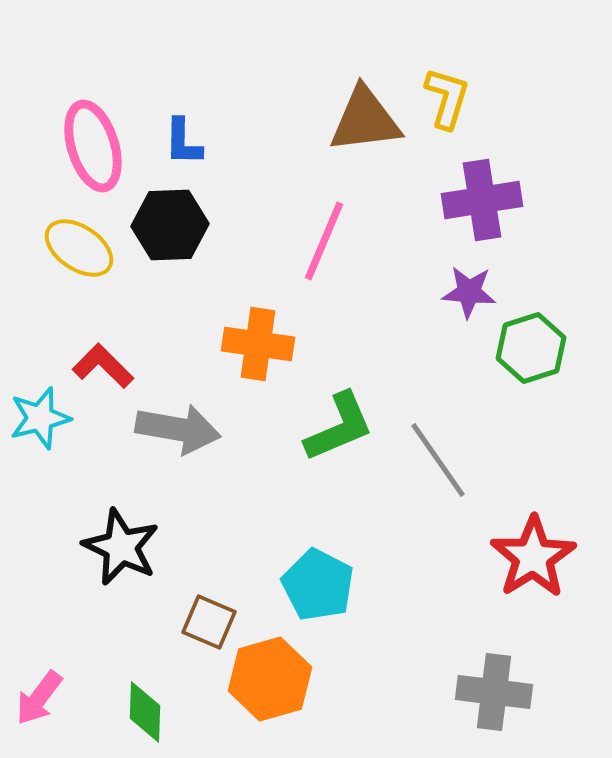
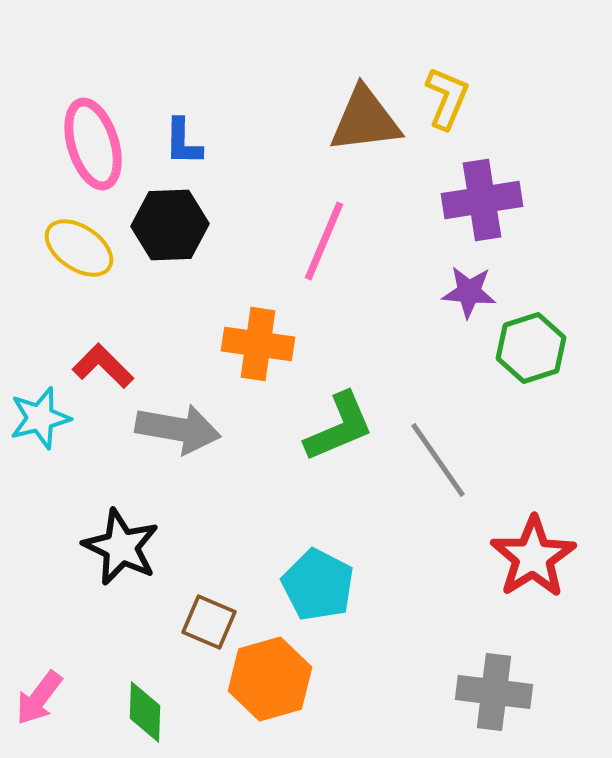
yellow L-shape: rotated 6 degrees clockwise
pink ellipse: moved 2 px up
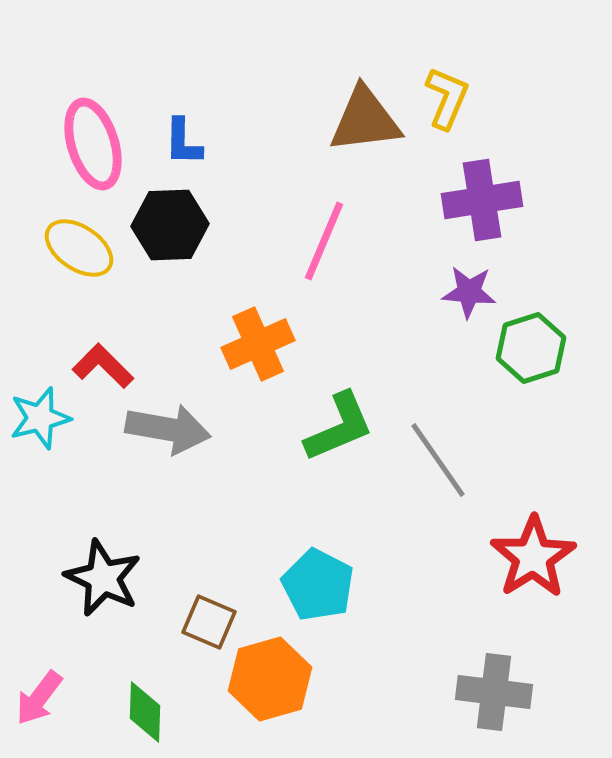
orange cross: rotated 32 degrees counterclockwise
gray arrow: moved 10 px left
black star: moved 18 px left, 31 px down
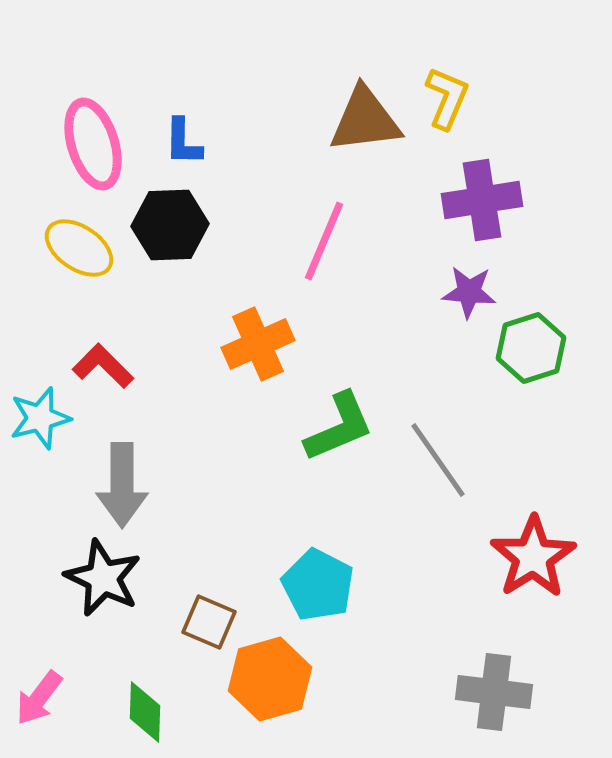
gray arrow: moved 46 px left, 56 px down; rotated 80 degrees clockwise
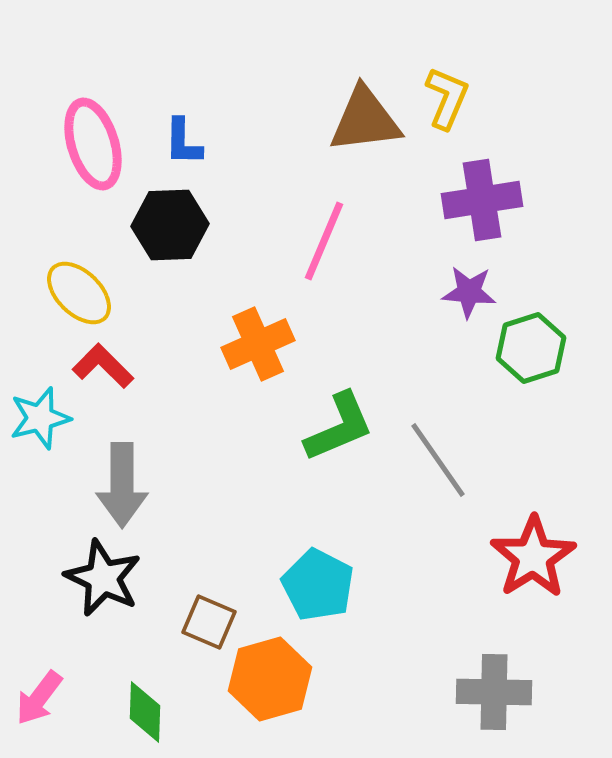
yellow ellipse: moved 45 px down; rotated 10 degrees clockwise
gray cross: rotated 6 degrees counterclockwise
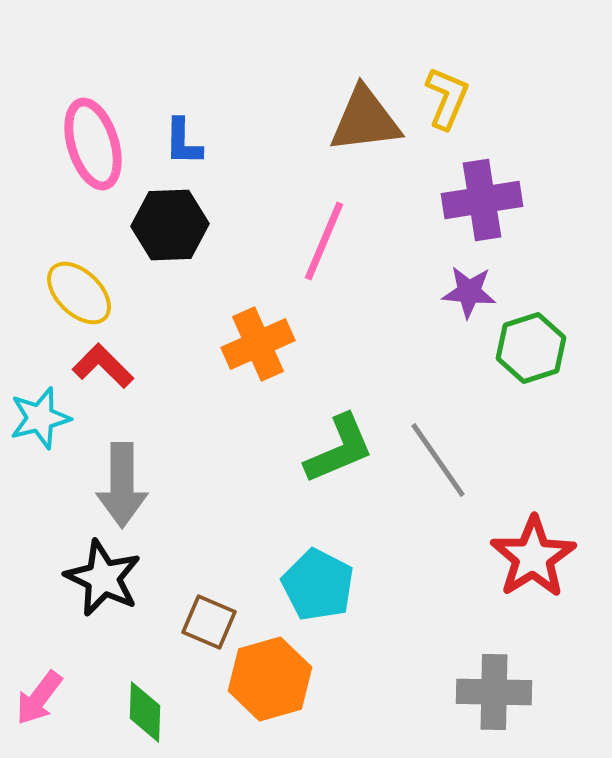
green L-shape: moved 22 px down
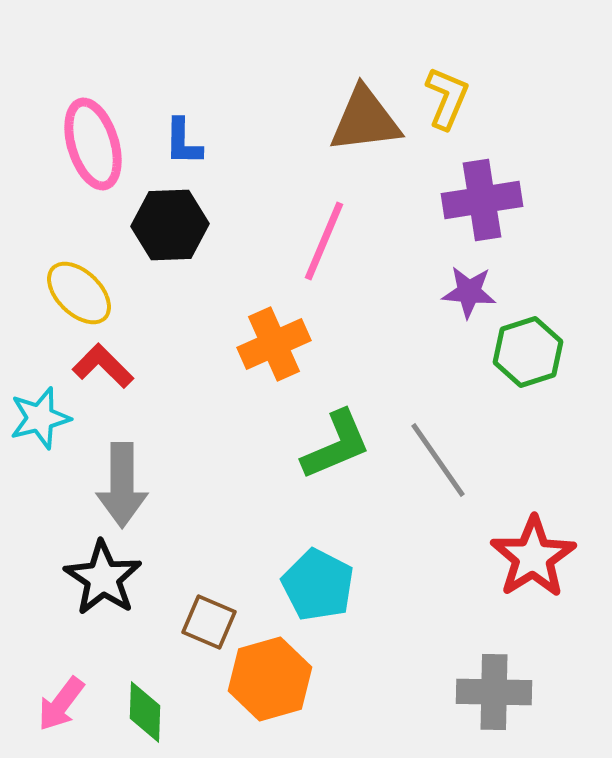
orange cross: moved 16 px right
green hexagon: moved 3 px left, 4 px down
green L-shape: moved 3 px left, 4 px up
black star: rotated 8 degrees clockwise
pink arrow: moved 22 px right, 6 px down
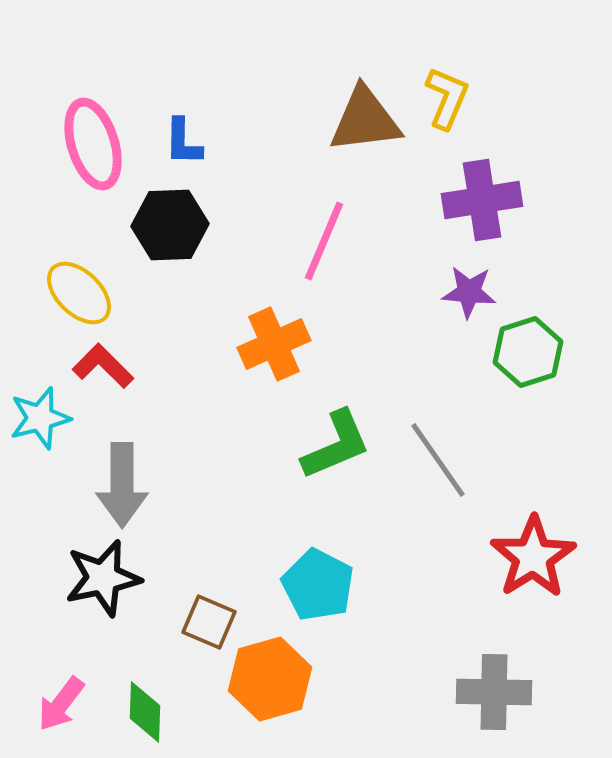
black star: rotated 26 degrees clockwise
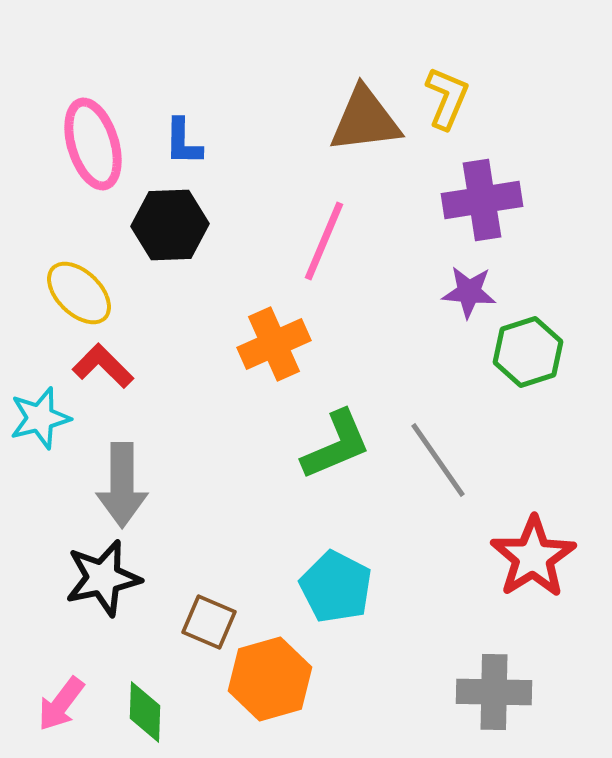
cyan pentagon: moved 18 px right, 2 px down
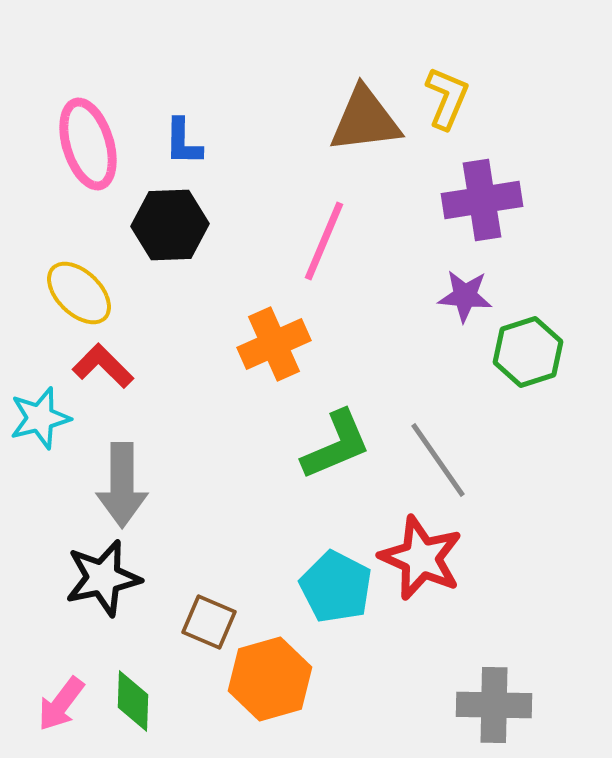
pink ellipse: moved 5 px left
purple star: moved 4 px left, 4 px down
red star: moved 112 px left, 1 px down; rotated 16 degrees counterclockwise
gray cross: moved 13 px down
green diamond: moved 12 px left, 11 px up
